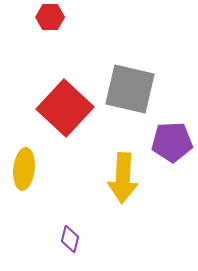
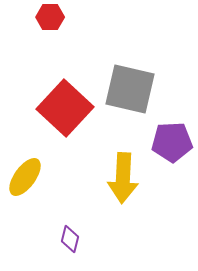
yellow ellipse: moved 1 px right, 8 px down; rotated 30 degrees clockwise
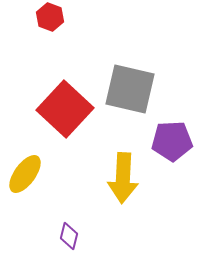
red hexagon: rotated 20 degrees clockwise
red square: moved 1 px down
purple pentagon: moved 1 px up
yellow ellipse: moved 3 px up
purple diamond: moved 1 px left, 3 px up
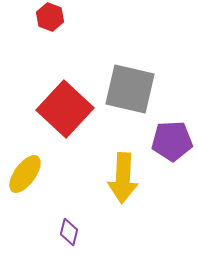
purple diamond: moved 4 px up
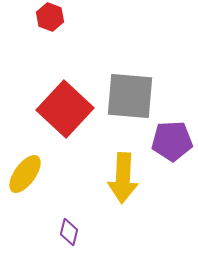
gray square: moved 7 px down; rotated 8 degrees counterclockwise
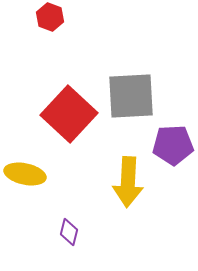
gray square: moved 1 px right; rotated 8 degrees counterclockwise
red square: moved 4 px right, 5 px down
purple pentagon: moved 1 px right, 4 px down
yellow ellipse: rotated 66 degrees clockwise
yellow arrow: moved 5 px right, 4 px down
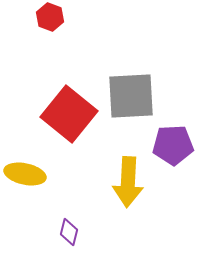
red square: rotated 4 degrees counterclockwise
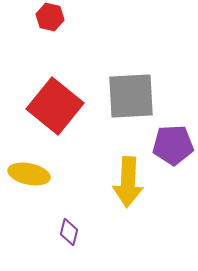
red hexagon: rotated 8 degrees counterclockwise
red square: moved 14 px left, 8 px up
yellow ellipse: moved 4 px right
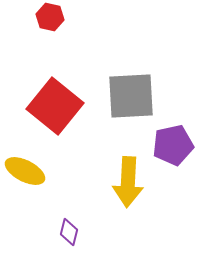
purple pentagon: rotated 9 degrees counterclockwise
yellow ellipse: moved 4 px left, 3 px up; rotated 15 degrees clockwise
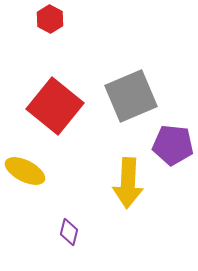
red hexagon: moved 2 px down; rotated 16 degrees clockwise
gray square: rotated 20 degrees counterclockwise
purple pentagon: rotated 18 degrees clockwise
yellow arrow: moved 1 px down
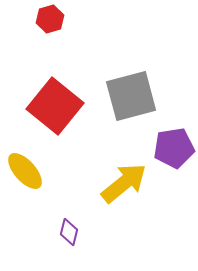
red hexagon: rotated 16 degrees clockwise
gray square: rotated 8 degrees clockwise
purple pentagon: moved 1 px right, 3 px down; rotated 15 degrees counterclockwise
yellow ellipse: rotated 21 degrees clockwise
yellow arrow: moved 4 px left; rotated 132 degrees counterclockwise
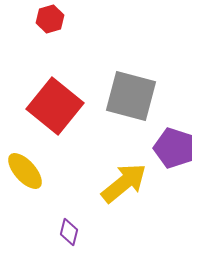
gray square: rotated 30 degrees clockwise
purple pentagon: rotated 27 degrees clockwise
